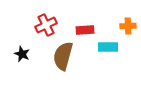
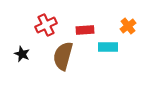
orange cross: rotated 35 degrees counterclockwise
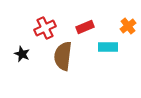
red cross: moved 1 px left, 3 px down
red rectangle: moved 3 px up; rotated 18 degrees counterclockwise
brown semicircle: rotated 8 degrees counterclockwise
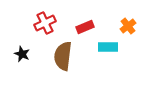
red cross: moved 5 px up
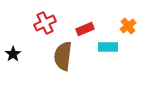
red rectangle: moved 2 px down
black star: moved 9 px left; rotated 14 degrees clockwise
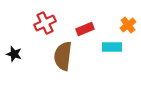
orange cross: moved 1 px up
cyan rectangle: moved 4 px right
black star: moved 1 px right; rotated 21 degrees counterclockwise
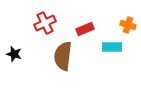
orange cross: rotated 35 degrees counterclockwise
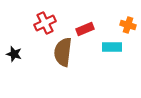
brown semicircle: moved 4 px up
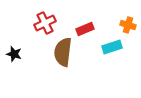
cyan rectangle: rotated 18 degrees counterclockwise
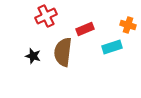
red cross: moved 1 px right, 7 px up
black star: moved 19 px right, 2 px down
